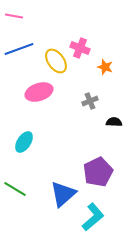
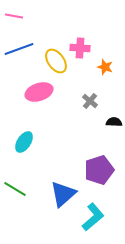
pink cross: rotated 18 degrees counterclockwise
gray cross: rotated 28 degrees counterclockwise
purple pentagon: moved 1 px right, 2 px up; rotated 8 degrees clockwise
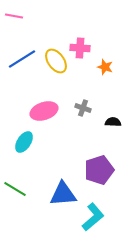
blue line: moved 3 px right, 10 px down; rotated 12 degrees counterclockwise
pink ellipse: moved 5 px right, 19 px down
gray cross: moved 7 px left, 7 px down; rotated 21 degrees counterclockwise
black semicircle: moved 1 px left
blue triangle: rotated 36 degrees clockwise
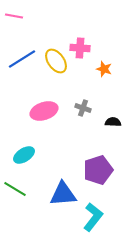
orange star: moved 1 px left, 2 px down
cyan ellipse: moved 13 px down; rotated 25 degrees clockwise
purple pentagon: moved 1 px left
cyan L-shape: rotated 12 degrees counterclockwise
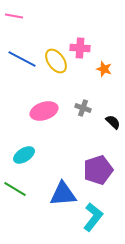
blue line: rotated 60 degrees clockwise
black semicircle: rotated 42 degrees clockwise
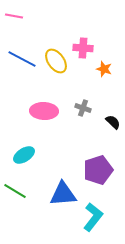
pink cross: moved 3 px right
pink ellipse: rotated 20 degrees clockwise
green line: moved 2 px down
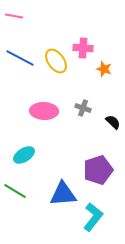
blue line: moved 2 px left, 1 px up
